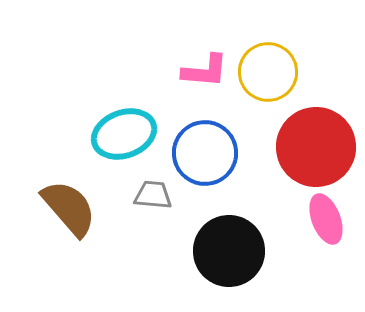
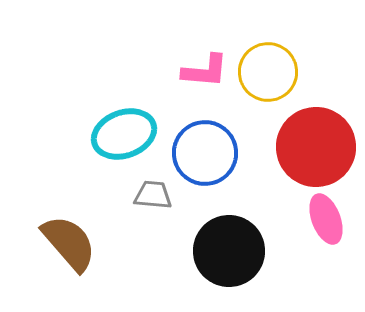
brown semicircle: moved 35 px down
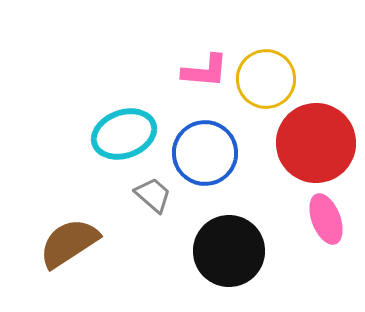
yellow circle: moved 2 px left, 7 px down
red circle: moved 4 px up
gray trapezoid: rotated 36 degrees clockwise
brown semicircle: rotated 82 degrees counterclockwise
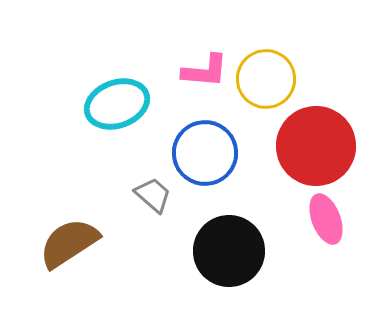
cyan ellipse: moved 7 px left, 30 px up
red circle: moved 3 px down
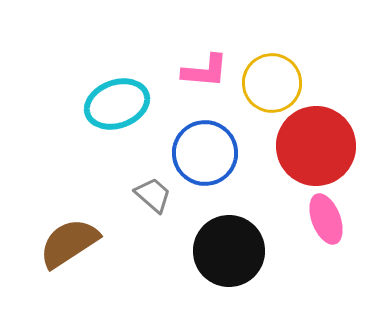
yellow circle: moved 6 px right, 4 px down
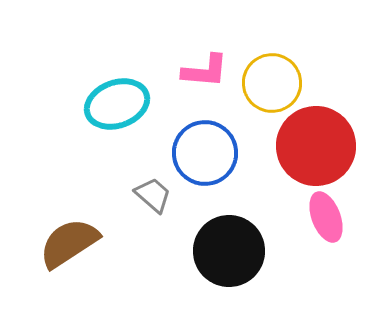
pink ellipse: moved 2 px up
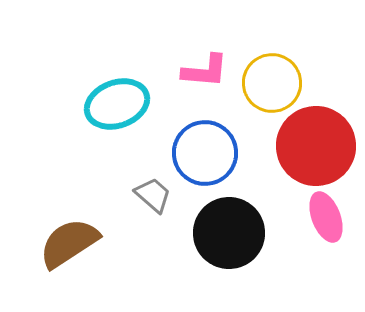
black circle: moved 18 px up
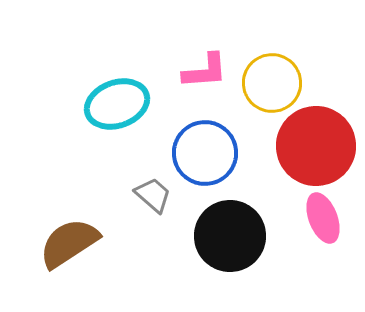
pink L-shape: rotated 9 degrees counterclockwise
pink ellipse: moved 3 px left, 1 px down
black circle: moved 1 px right, 3 px down
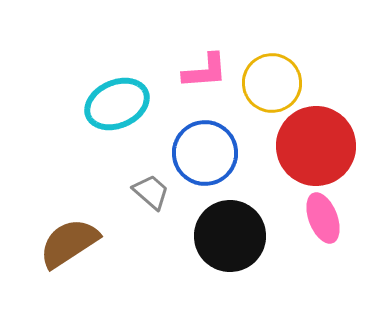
cyan ellipse: rotated 4 degrees counterclockwise
gray trapezoid: moved 2 px left, 3 px up
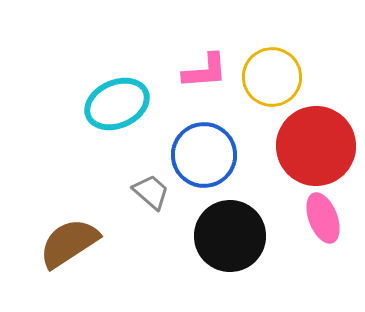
yellow circle: moved 6 px up
blue circle: moved 1 px left, 2 px down
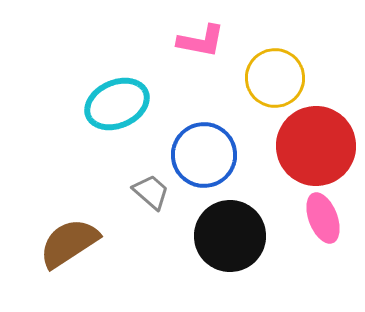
pink L-shape: moved 4 px left, 30 px up; rotated 15 degrees clockwise
yellow circle: moved 3 px right, 1 px down
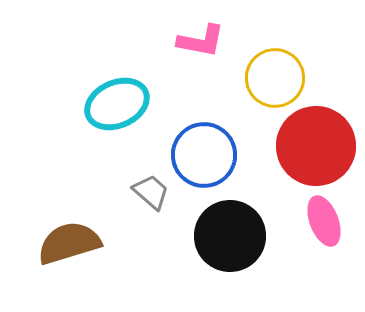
pink ellipse: moved 1 px right, 3 px down
brown semicircle: rotated 16 degrees clockwise
